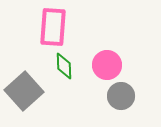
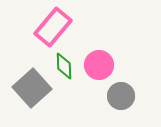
pink rectangle: rotated 36 degrees clockwise
pink circle: moved 8 px left
gray square: moved 8 px right, 3 px up
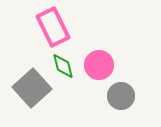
pink rectangle: rotated 66 degrees counterclockwise
green diamond: moved 1 px left; rotated 12 degrees counterclockwise
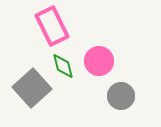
pink rectangle: moved 1 px left, 1 px up
pink circle: moved 4 px up
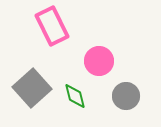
green diamond: moved 12 px right, 30 px down
gray circle: moved 5 px right
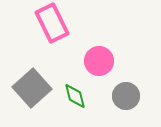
pink rectangle: moved 3 px up
